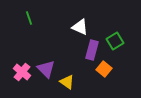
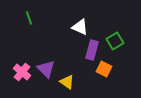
orange square: rotated 14 degrees counterclockwise
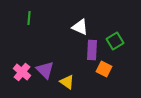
green line: rotated 24 degrees clockwise
purple rectangle: rotated 12 degrees counterclockwise
purple triangle: moved 1 px left, 1 px down
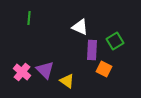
yellow triangle: moved 1 px up
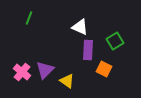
green line: rotated 16 degrees clockwise
purple rectangle: moved 4 px left
purple triangle: rotated 30 degrees clockwise
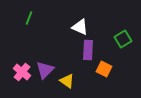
green square: moved 8 px right, 2 px up
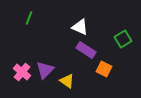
purple rectangle: moved 2 px left; rotated 60 degrees counterclockwise
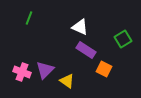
pink cross: rotated 18 degrees counterclockwise
